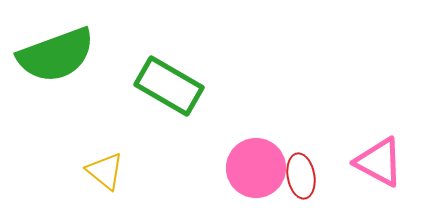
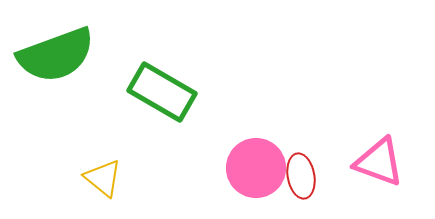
green rectangle: moved 7 px left, 6 px down
pink triangle: rotated 8 degrees counterclockwise
yellow triangle: moved 2 px left, 7 px down
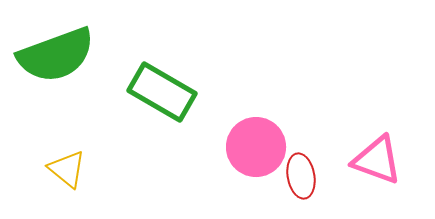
pink triangle: moved 2 px left, 2 px up
pink circle: moved 21 px up
yellow triangle: moved 36 px left, 9 px up
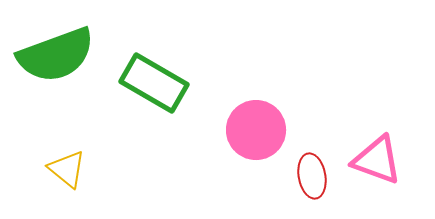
green rectangle: moved 8 px left, 9 px up
pink circle: moved 17 px up
red ellipse: moved 11 px right
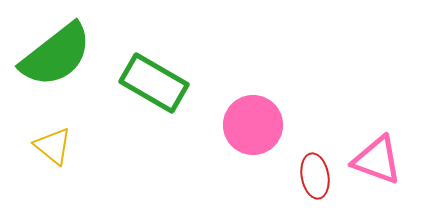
green semicircle: rotated 18 degrees counterclockwise
pink circle: moved 3 px left, 5 px up
yellow triangle: moved 14 px left, 23 px up
red ellipse: moved 3 px right
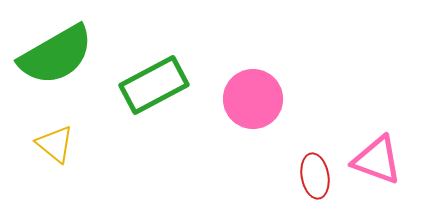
green semicircle: rotated 8 degrees clockwise
green rectangle: moved 2 px down; rotated 58 degrees counterclockwise
pink circle: moved 26 px up
yellow triangle: moved 2 px right, 2 px up
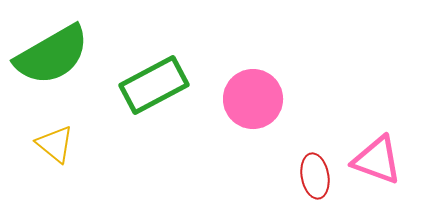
green semicircle: moved 4 px left
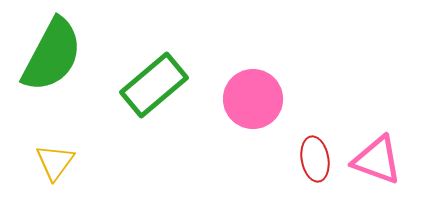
green semicircle: rotated 32 degrees counterclockwise
green rectangle: rotated 12 degrees counterclockwise
yellow triangle: moved 18 px down; rotated 27 degrees clockwise
red ellipse: moved 17 px up
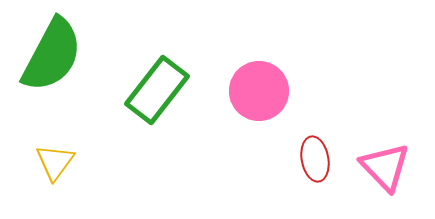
green rectangle: moved 3 px right, 5 px down; rotated 12 degrees counterclockwise
pink circle: moved 6 px right, 8 px up
pink triangle: moved 8 px right, 7 px down; rotated 26 degrees clockwise
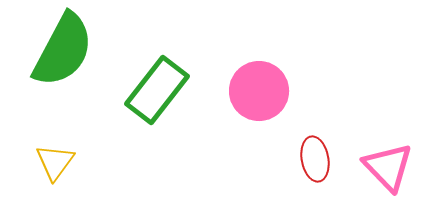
green semicircle: moved 11 px right, 5 px up
pink triangle: moved 3 px right
